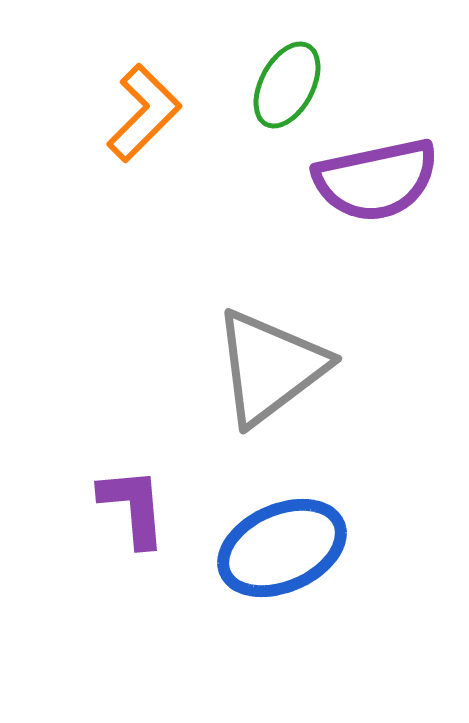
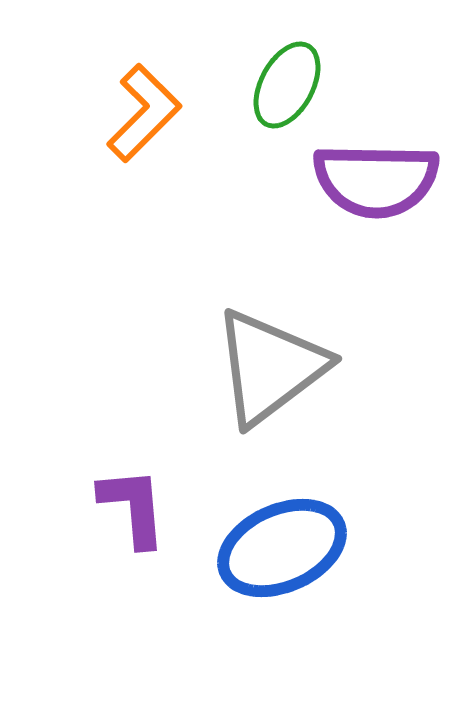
purple semicircle: rotated 13 degrees clockwise
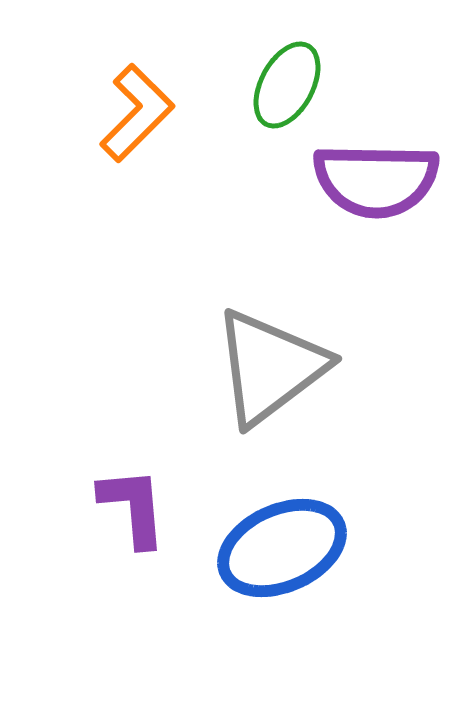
orange L-shape: moved 7 px left
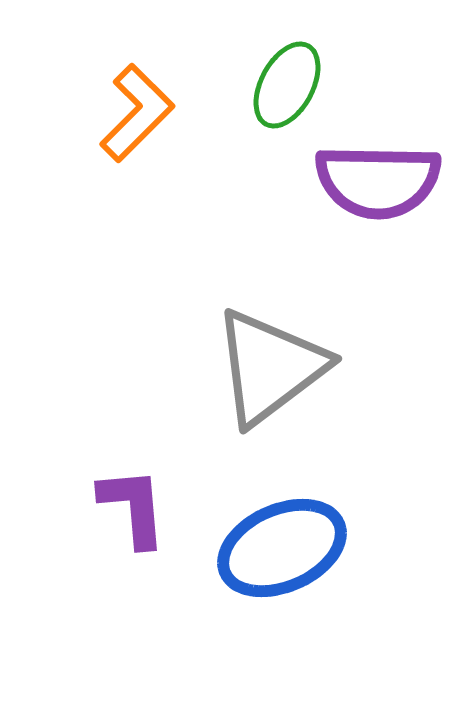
purple semicircle: moved 2 px right, 1 px down
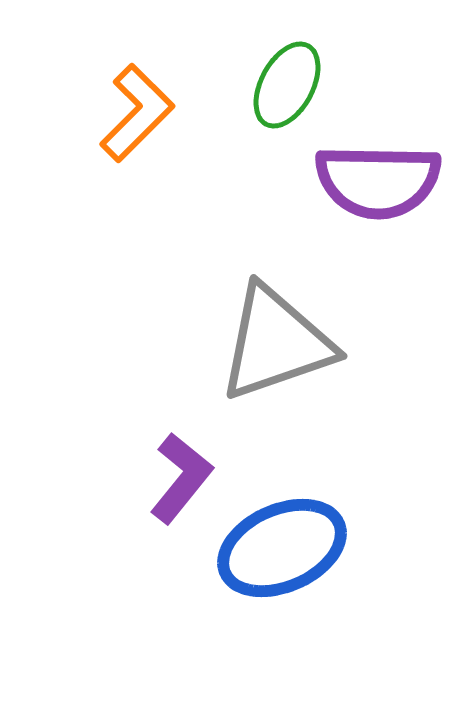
gray triangle: moved 6 px right, 24 px up; rotated 18 degrees clockwise
purple L-shape: moved 48 px right, 29 px up; rotated 44 degrees clockwise
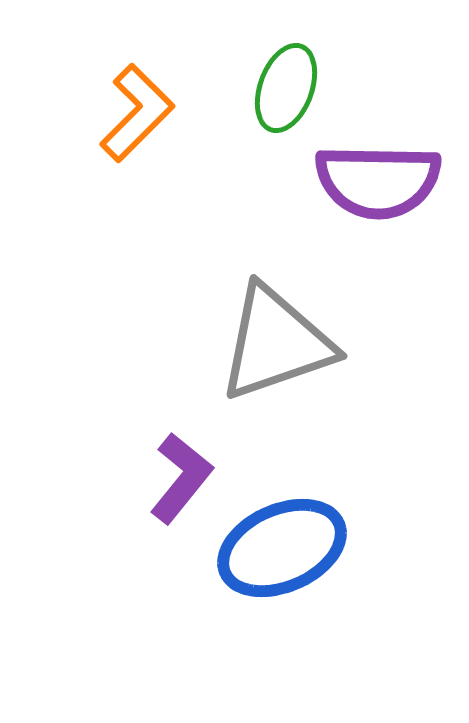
green ellipse: moved 1 px left, 3 px down; rotated 8 degrees counterclockwise
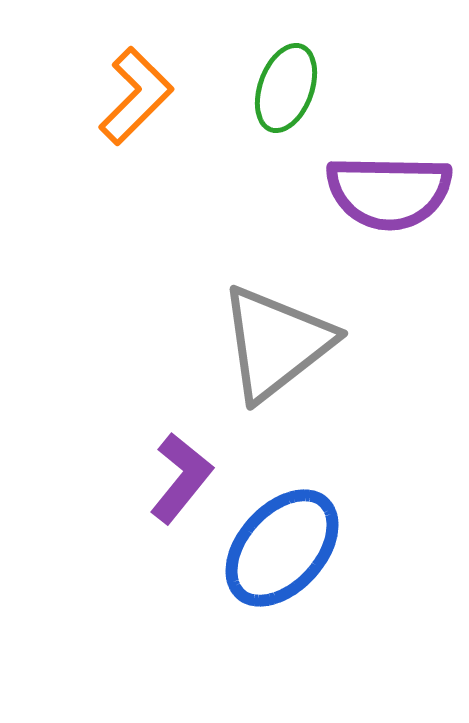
orange L-shape: moved 1 px left, 17 px up
purple semicircle: moved 11 px right, 11 px down
gray triangle: rotated 19 degrees counterclockwise
blue ellipse: rotated 24 degrees counterclockwise
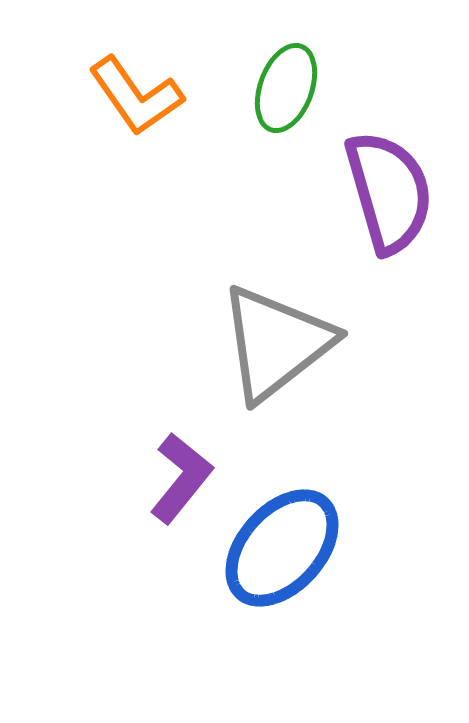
orange L-shape: rotated 100 degrees clockwise
purple semicircle: rotated 107 degrees counterclockwise
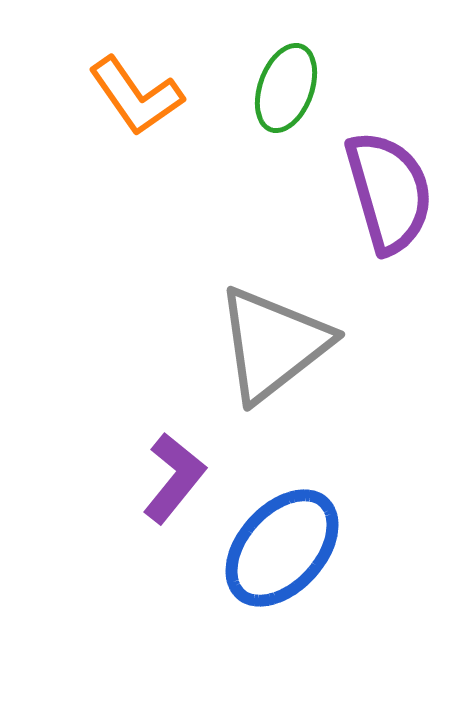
gray triangle: moved 3 px left, 1 px down
purple L-shape: moved 7 px left
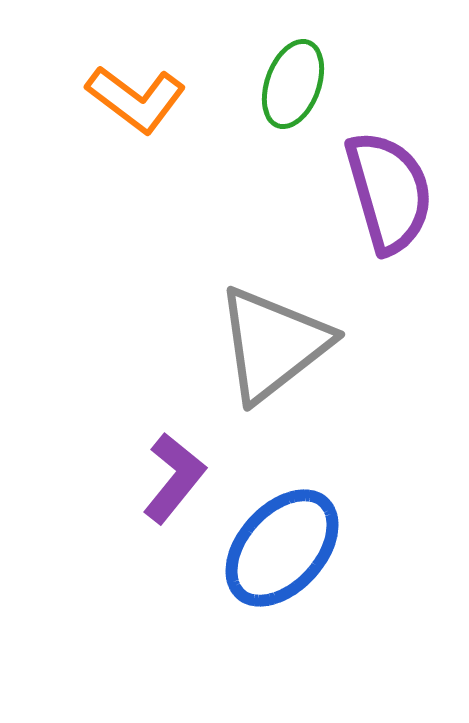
green ellipse: moved 7 px right, 4 px up
orange L-shape: moved 3 px down; rotated 18 degrees counterclockwise
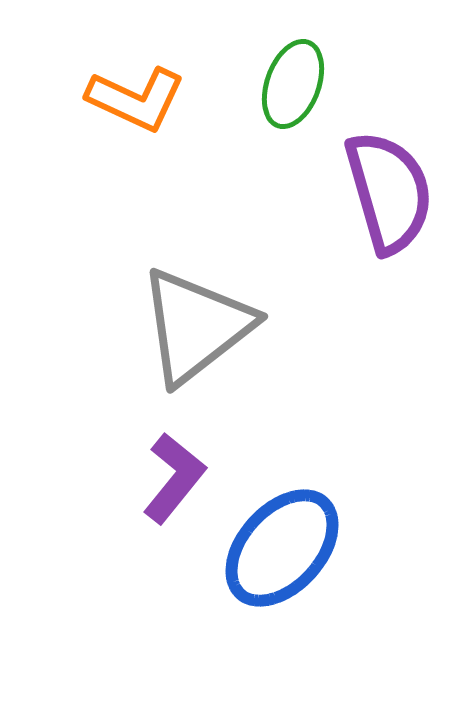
orange L-shape: rotated 12 degrees counterclockwise
gray triangle: moved 77 px left, 18 px up
